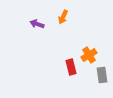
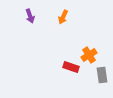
purple arrow: moved 7 px left, 8 px up; rotated 128 degrees counterclockwise
red rectangle: rotated 56 degrees counterclockwise
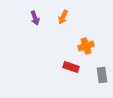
purple arrow: moved 5 px right, 2 px down
orange cross: moved 3 px left, 9 px up; rotated 14 degrees clockwise
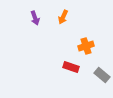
gray rectangle: rotated 42 degrees counterclockwise
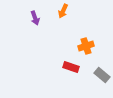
orange arrow: moved 6 px up
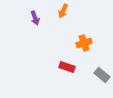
orange cross: moved 2 px left, 3 px up
red rectangle: moved 4 px left
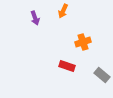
orange cross: moved 1 px left, 1 px up
red rectangle: moved 1 px up
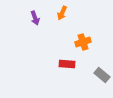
orange arrow: moved 1 px left, 2 px down
red rectangle: moved 2 px up; rotated 14 degrees counterclockwise
